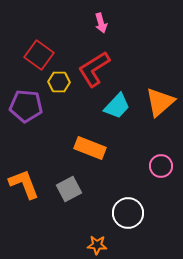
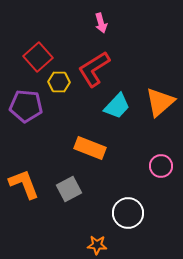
red square: moved 1 px left, 2 px down; rotated 12 degrees clockwise
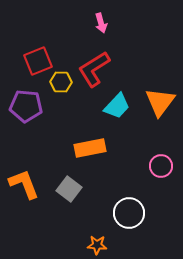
red square: moved 4 px down; rotated 20 degrees clockwise
yellow hexagon: moved 2 px right
orange triangle: rotated 12 degrees counterclockwise
orange rectangle: rotated 32 degrees counterclockwise
gray square: rotated 25 degrees counterclockwise
white circle: moved 1 px right
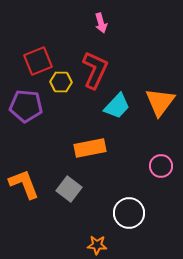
red L-shape: moved 1 px right, 1 px down; rotated 147 degrees clockwise
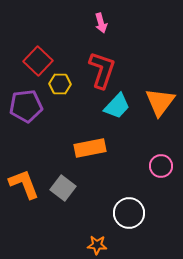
red square: rotated 24 degrees counterclockwise
red L-shape: moved 7 px right; rotated 6 degrees counterclockwise
yellow hexagon: moved 1 px left, 2 px down
purple pentagon: rotated 12 degrees counterclockwise
gray square: moved 6 px left, 1 px up
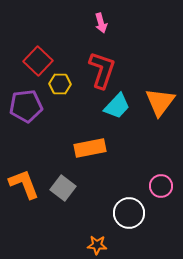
pink circle: moved 20 px down
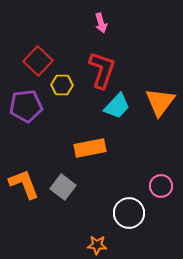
yellow hexagon: moved 2 px right, 1 px down
gray square: moved 1 px up
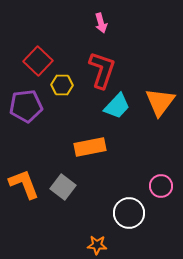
orange rectangle: moved 1 px up
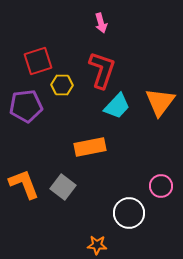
red square: rotated 28 degrees clockwise
